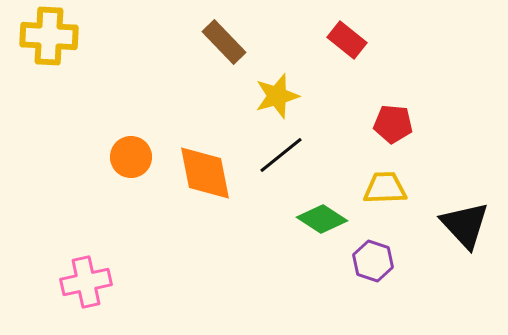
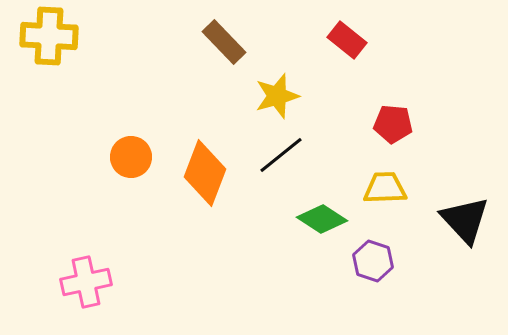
orange diamond: rotated 32 degrees clockwise
black triangle: moved 5 px up
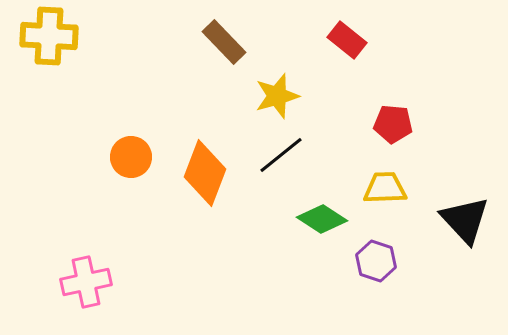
purple hexagon: moved 3 px right
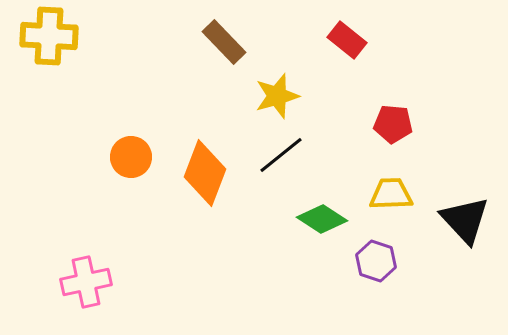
yellow trapezoid: moved 6 px right, 6 px down
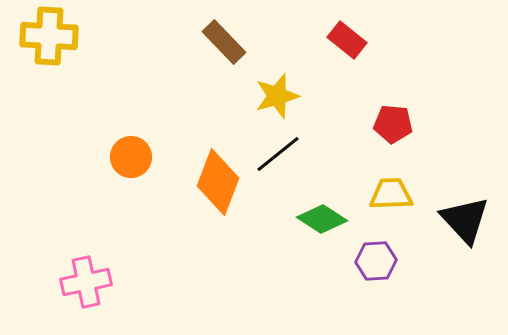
black line: moved 3 px left, 1 px up
orange diamond: moved 13 px right, 9 px down
purple hexagon: rotated 21 degrees counterclockwise
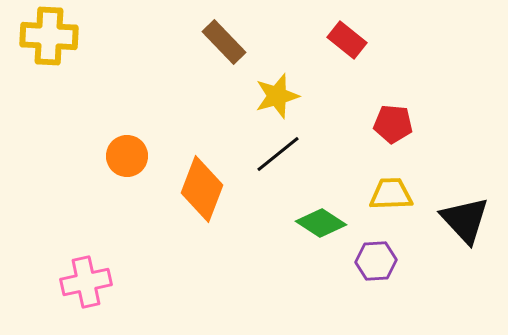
orange circle: moved 4 px left, 1 px up
orange diamond: moved 16 px left, 7 px down
green diamond: moved 1 px left, 4 px down
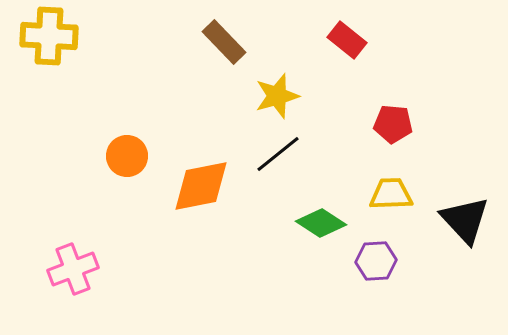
orange diamond: moved 1 px left, 3 px up; rotated 58 degrees clockwise
pink cross: moved 13 px left, 13 px up; rotated 9 degrees counterclockwise
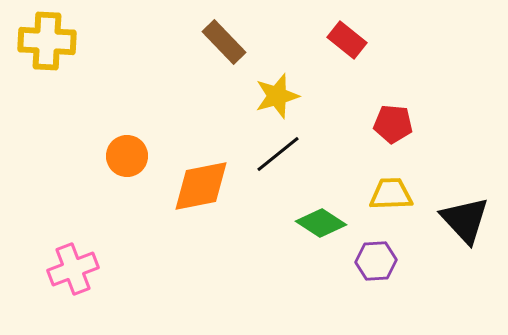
yellow cross: moved 2 px left, 5 px down
